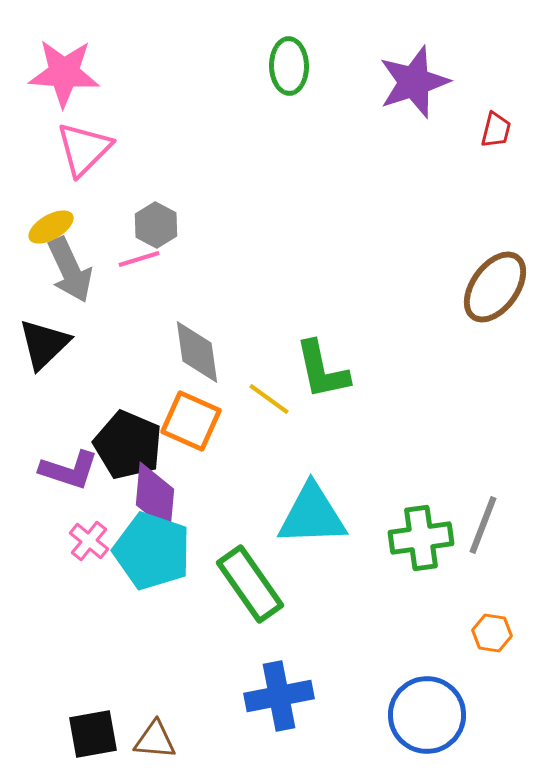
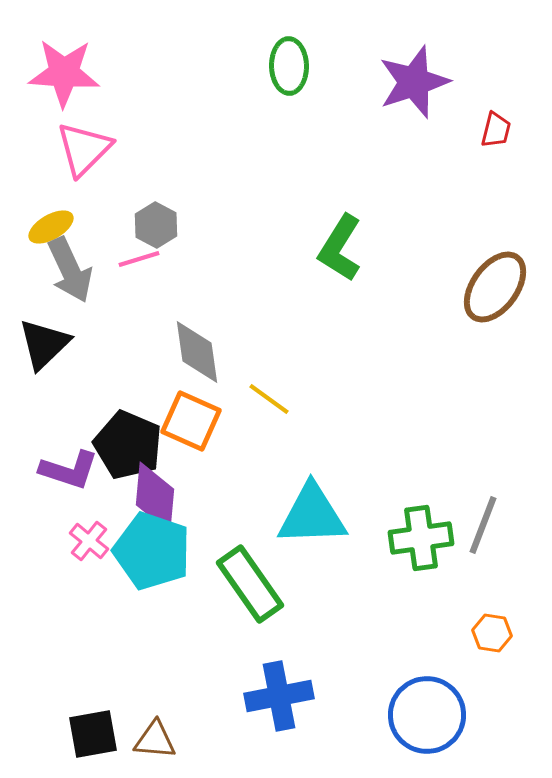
green L-shape: moved 18 px right, 122 px up; rotated 44 degrees clockwise
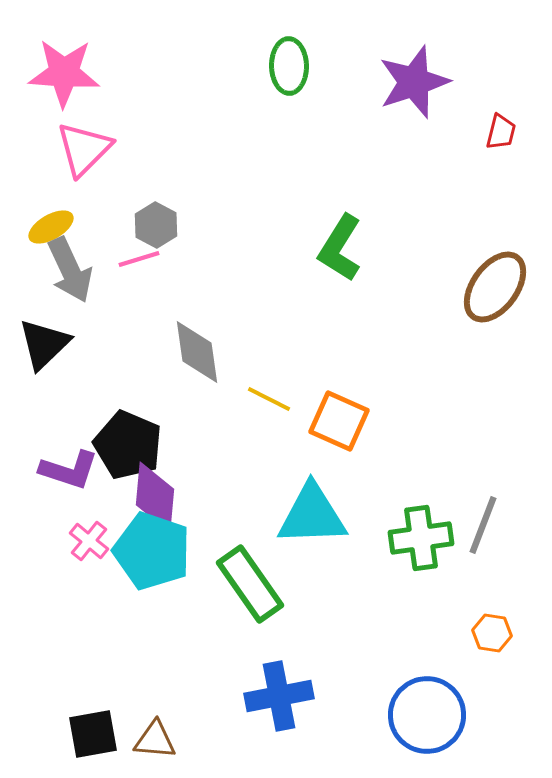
red trapezoid: moved 5 px right, 2 px down
yellow line: rotated 9 degrees counterclockwise
orange square: moved 148 px right
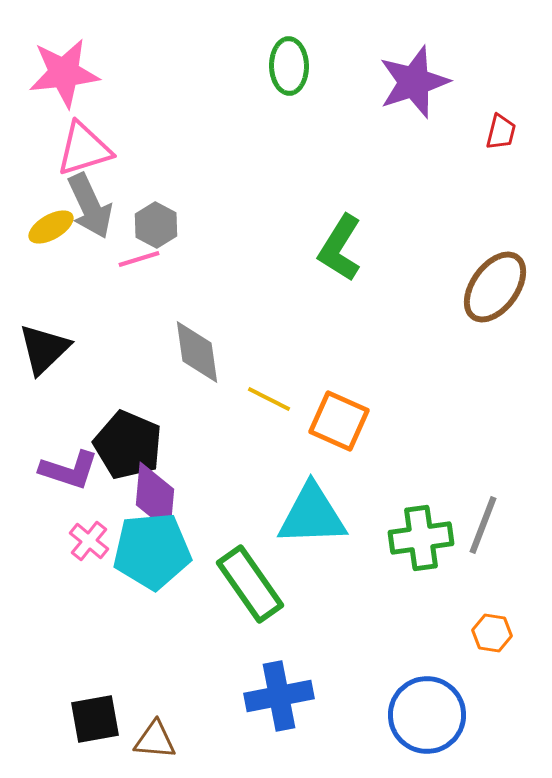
pink star: rotated 10 degrees counterclockwise
pink triangle: rotated 28 degrees clockwise
gray arrow: moved 20 px right, 64 px up
black triangle: moved 5 px down
cyan pentagon: rotated 24 degrees counterclockwise
black square: moved 2 px right, 15 px up
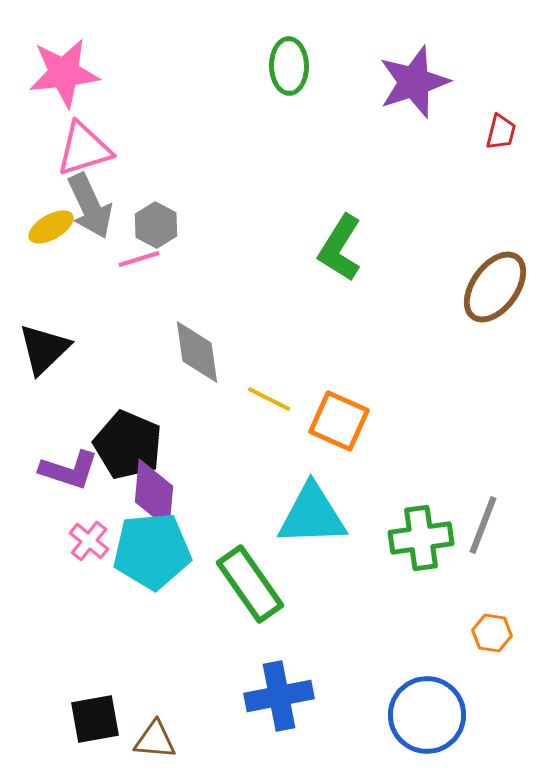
purple diamond: moved 1 px left, 3 px up
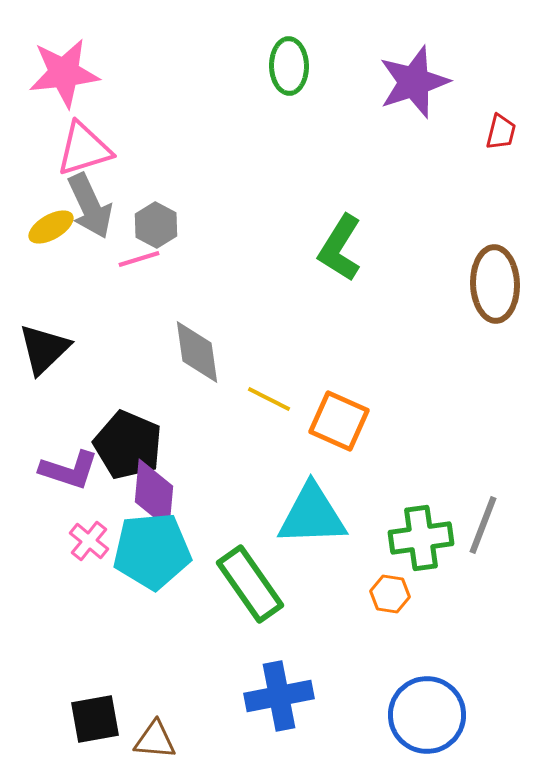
brown ellipse: moved 3 px up; rotated 38 degrees counterclockwise
orange hexagon: moved 102 px left, 39 px up
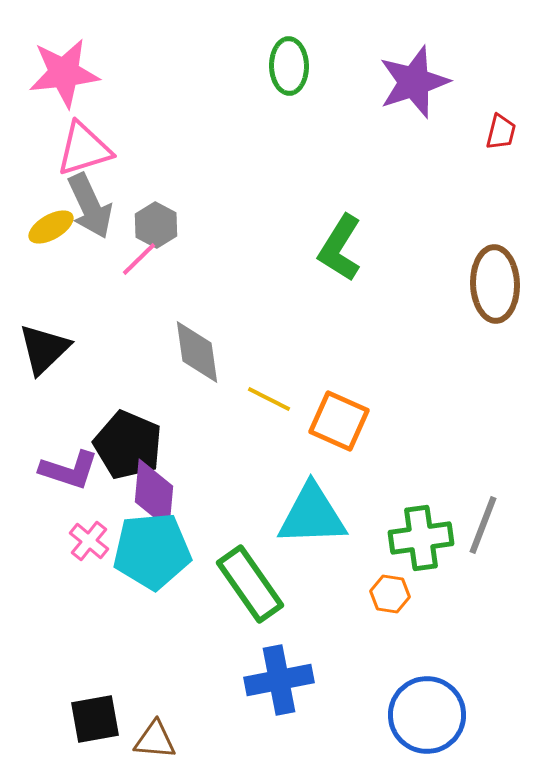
pink line: rotated 27 degrees counterclockwise
blue cross: moved 16 px up
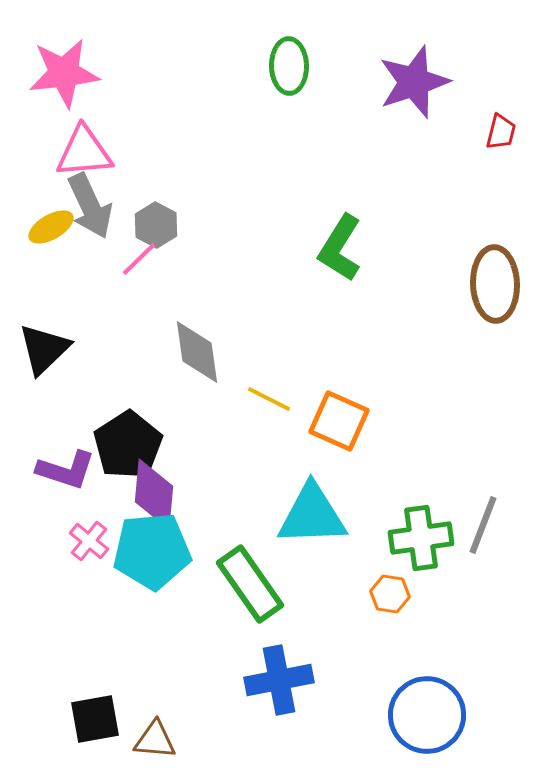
pink triangle: moved 3 px down; rotated 12 degrees clockwise
black pentagon: rotated 16 degrees clockwise
purple L-shape: moved 3 px left
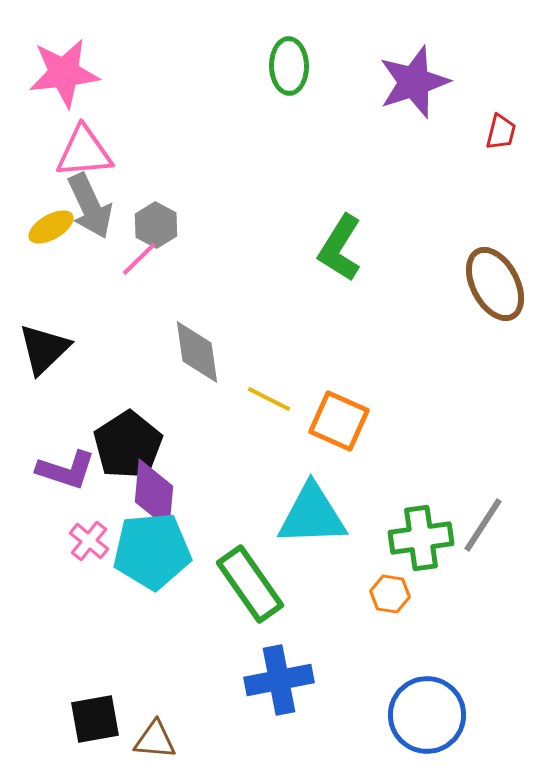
brown ellipse: rotated 26 degrees counterclockwise
gray line: rotated 12 degrees clockwise
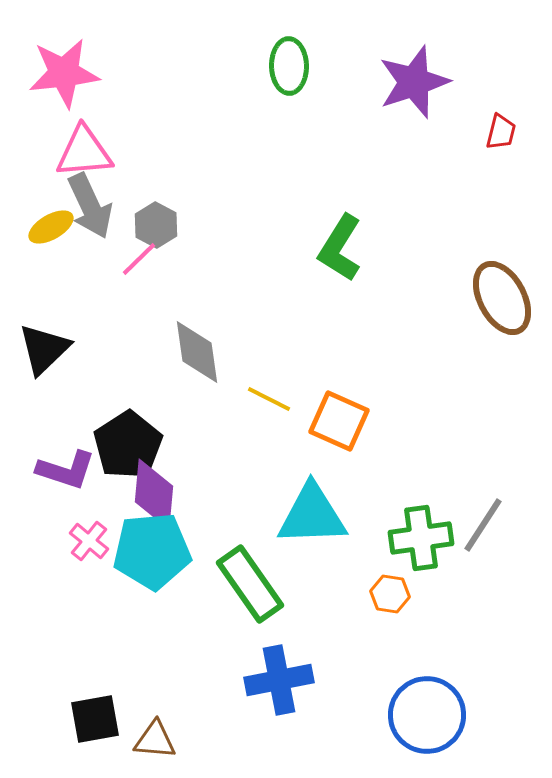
brown ellipse: moved 7 px right, 14 px down
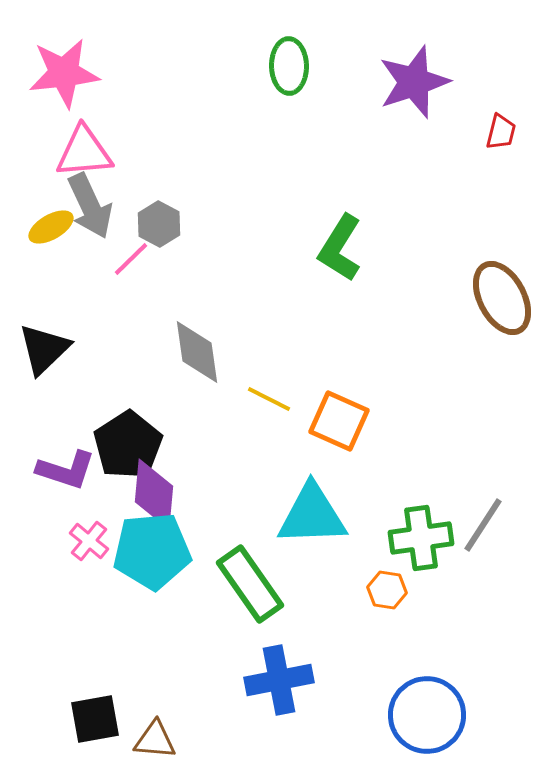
gray hexagon: moved 3 px right, 1 px up
pink line: moved 8 px left
orange hexagon: moved 3 px left, 4 px up
